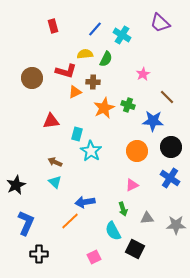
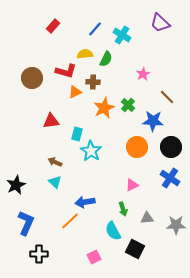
red rectangle: rotated 56 degrees clockwise
green cross: rotated 24 degrees clockwise
orange circle: moved 4 px up
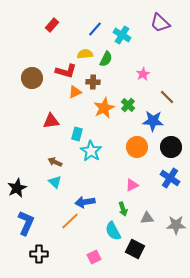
red rectangle: moved 1 px left, 1 px up
black star: moved 1 px right, 3 px down
